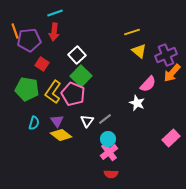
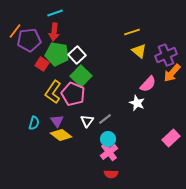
orange line: rotated 56 degrees clockwise
green pentagon: moved 30 px right, 35 px up
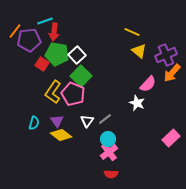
cyan line: moved 10 px left, 8 px down
yellow line: rotated 42 degrees clockwise
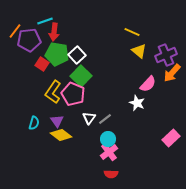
white triangle: moved 2 px right, 3 px up
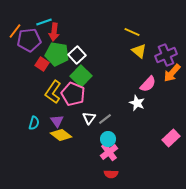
cyan line: moved 1 px left, 1 px down
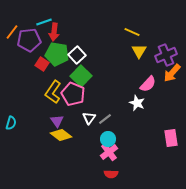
orange line: moved 3 px left, 1 px down
yellow triangle: rotated 21 degrees clockwise
cyan semicircle: moved 23 px left
pink rectangle: rotated 54 degrees counterclockwise
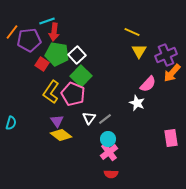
cyan line: moved 3 px right, 1 px up
yellow L-shape: moved 2 px left
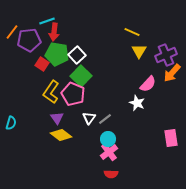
purple triangle: moved 3 px up
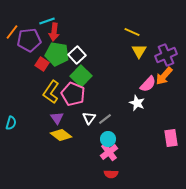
orange arrow: moved 8 px left, 3 px down
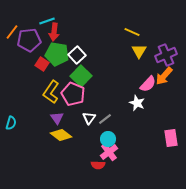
red semicircle: moved 13 px left, 9 px up
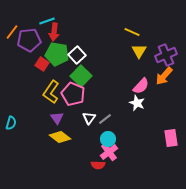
pink semicircle: moved 7 px left, 2 px down
yellow diamond: moved 1 px left, 2 px down
